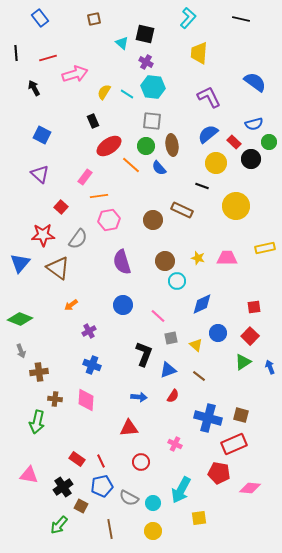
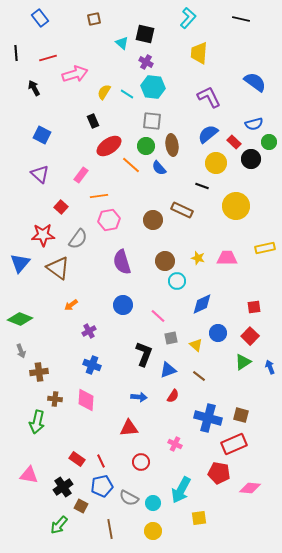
pink rectangle at (85, 177): moved 4 px left, 2 px up
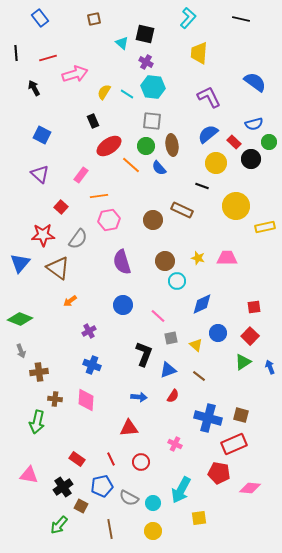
yellow rectangle at (265, 248): moved 21 px up
orange arrow at (71, 305): moved 1 px left, 4 px up
red line at (101, 461): moved 10 px right, 2 px up
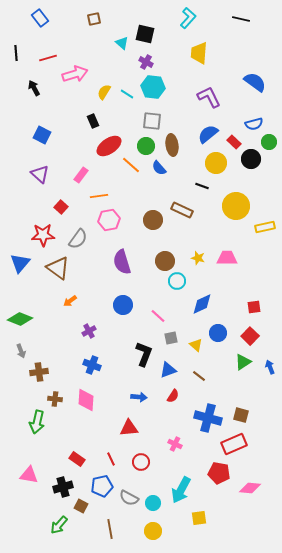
black cross at (63, 487): rotated 18 degrees clockwise
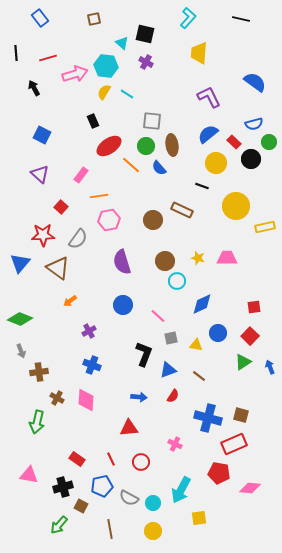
cyan hexagon at (153, 87): moved 47 px left, 21 px up
yellow triangle at (196, 345): rotated 32 degrees counterclockwise
brown cross at (55, 399): moved 2 px right, 1 px up; rotated 24 degrees clockwise
